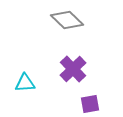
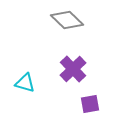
cyan triangle: rotated 20 degrees clockwise
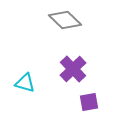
gray diamond: moved 2 px left
purple square: moved 1 px left, 2 px up
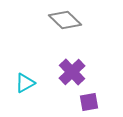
purple cross: moved 1 px left, 3 px down
cyan triangle: rotated 45 degrees counterclockwise
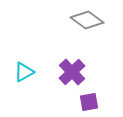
gray diamond: moved 22 px right; rotated 8 degrees counterclockwise
cyan triangle: moved 1 px left, 11 px up
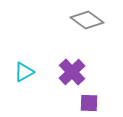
purple square: moved 1 px down; rotated 12 degrees clockwise
